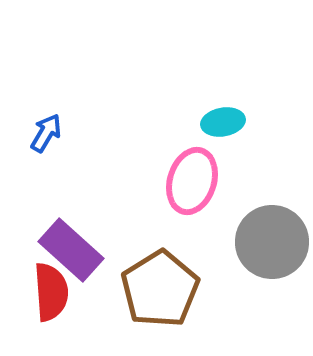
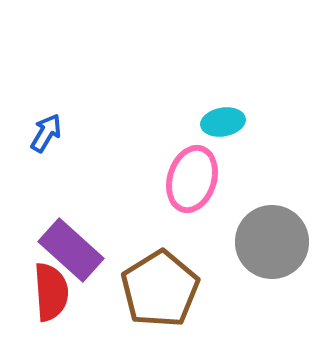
pink ellipse: moved 2 px up
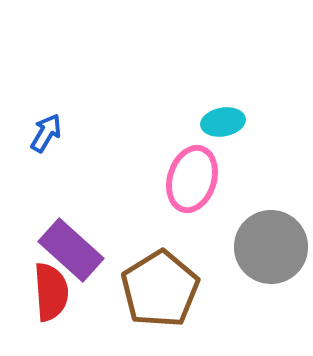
gray circle: moved 1 px left, 5 px down
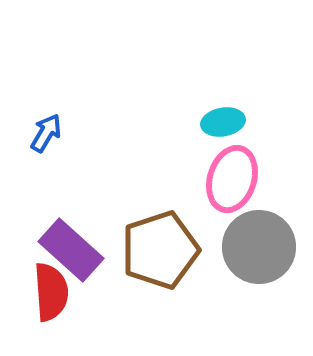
pink ellipse: moved 40 px right
gray circle: moved 12 px left
brown pentagon: moved 39 px up; rotated 14 degrees clockwise
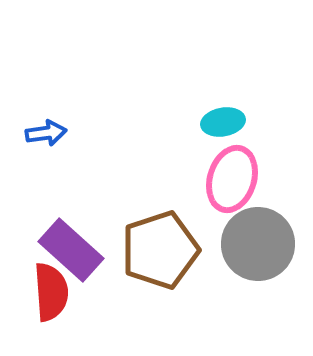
blue arrow: rotated 51 degrees clockwise
gray circle: moved 1 px left, 3 px up
